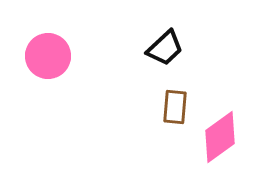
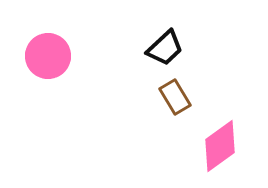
brown rectangle: moved 10 px up; rotated 36 degrees counterclockwise
pink diamond: moved 9 px down
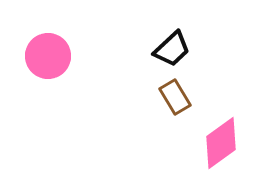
black trapezoid: moved 7 px right, 1 px down
pink diamond: moved 1 px right, 3 px up
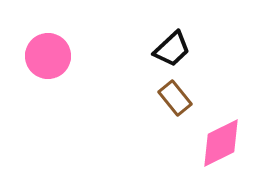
brown rectangle: moved 1 px down; rotated 8 degrees counterclockwise
pink diamond: rotated 10 degrees clockwise
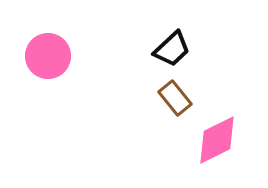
pink diamond: moved 4 px left, 3 px up
